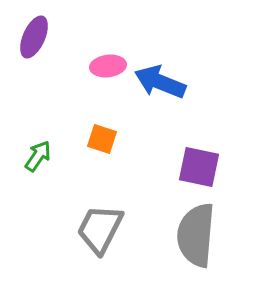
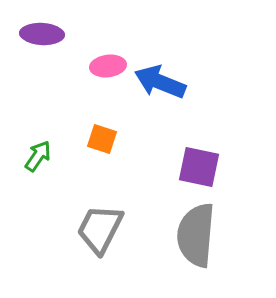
purple ellipse: moved 8 px right, 3 px up; rotated 69 degrees clockwise
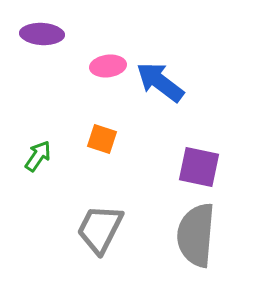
blue arrow: rotated 15 degrees clockwise
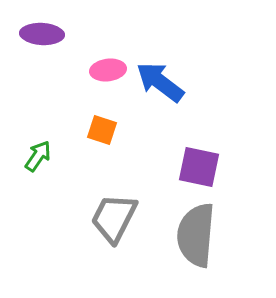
pink ellipse: moved 4 px down
orange square: moved 9 px up
gray trapezoid: moved 14 px right, 11 px up
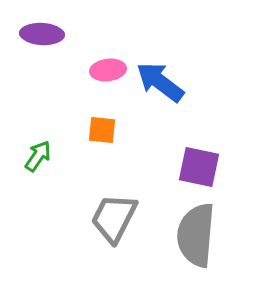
orange square: rotated 12 degrees counterclockwise
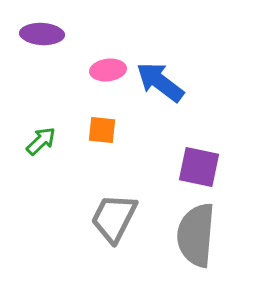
green arrow: moved 3 px right, 15 px up; rotated 12 degrees clockwise
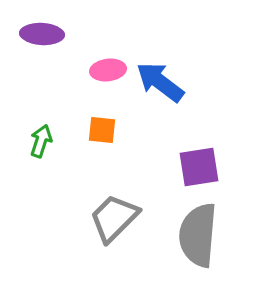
green arrow: rotated 28 degrees counterclockwise
purple square: rotated 21 degrees counterclockwise
gray trapezoid: rotated 18 degrees clockwise
gray semicircle: moved 2 px right
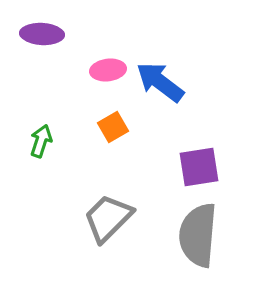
orange square: moved 11 px right, 3 px up; rotated 36 degrees counterclockwise
gray trapezoid: moved 6 px left
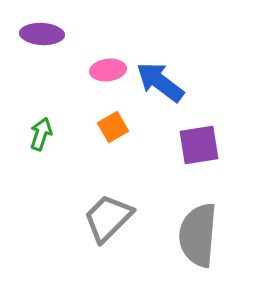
green arrow: moved 7 px up
purple square: moved 22 px up
